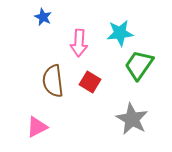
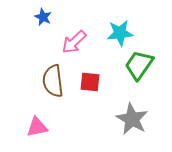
pink arrow: moved 5 px left, 1 px up; rotated 44 degrees clockwise
red square: rotated 25 degrees counterclockwise
pink triangle: rotated 15 degrees clockwise
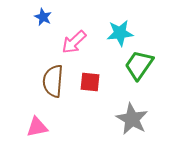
brown semicircle: rotated 12 degrees clockwise
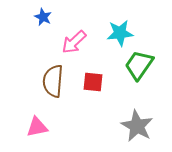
red square: moved 3 px right
gray star: moved 5 px right, 7 px down
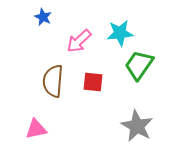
pink arrow: moved 5 px right, 1 px up
pink triangle: moved 1 px left, 2 px down
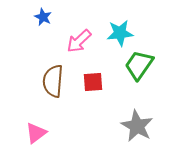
red square: rotated 10 degrees counterclockwise
pink triangle: moved 4 px down; rotated 25 degrees counterclockwise
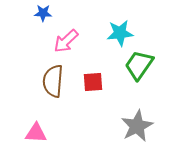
blue star: moved 4 px up; rotated 24 degrees counterclockwise
pink arrow: moved 13 px left
gray star: rotated 16 degrees clockwise
pink triangle: rotated 40 degrees clockwise
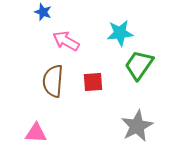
blue star: moved 1 px up; rotated 18 degrees clockwise
pink arrow: rotated 72 degrees clockwise
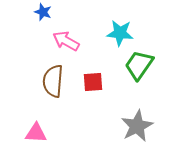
cyan star: rotated 12 degrees clockwise
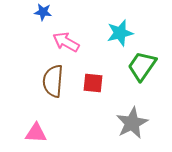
blue star: rotated 12 degrees counterclockwise
cyan star: rotated 20 degrees counterclockwise
pink arrow: moved 1 px down
green trapezoid: moved 3 px right, 1 px down
red square: moved 1 px down; rotated 10 degrees clockwise
gray star: moved 5 px left, 3 px up
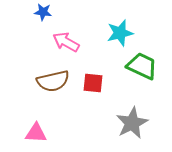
green trapezoid: rotated 80 degrees clockwise
brown semicircle: rotated 108 degrees counterclockwise
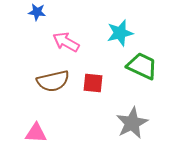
blue star: moved 6 px left
